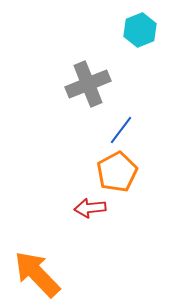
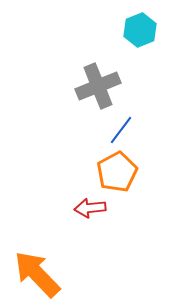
gray cross: moved 10 px right, 2 px down
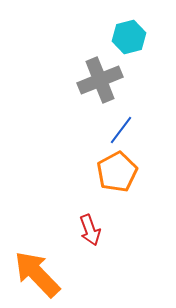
cyan hexagon: moved 11 px left, 7 px down; rotated 8 degrees clockwise
gray cross: moved 2 px right, 6 px up
red arrow: moved 22 px down; rotated 104 degrees counterclockwise
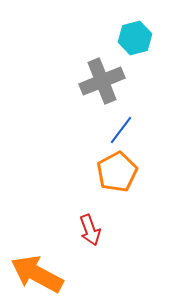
cyan hexagon: moved 6 px right, 1 px down
gray cross: moved 2 px right, 1 px down
orange arrow: rotated 18 degrees counterclockwise
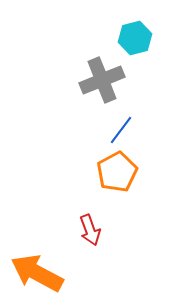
gray cross: moved 1 px up
orange arrow: moved 1 px up
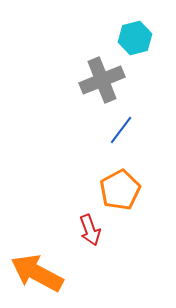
orange pentagon: moved 3 px right, 18 px down
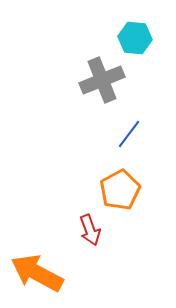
cyan hexagon: rotated 20 degrees clockwise
blue line: moved 8 px right, 4 px down
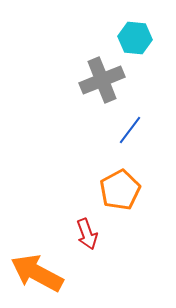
blue line: moved 1 px right, 4 px up
red arrow: moved 3 px left, 4 px down
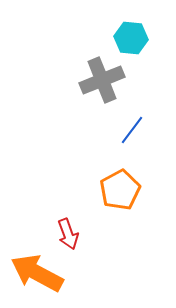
cyan hexagon: moved 4 px left
blue line: moved 2 px right
red arrow: moved 19 px left
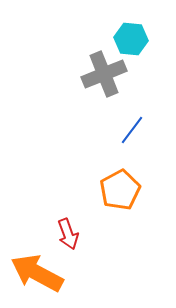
cyan hexagon: moved 1 px down
gray cross: moved 2 px right, 6 px up
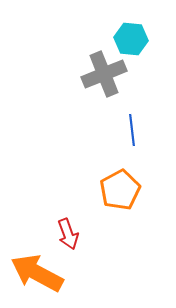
blue line: rotated 44 degrees counterclockwise
